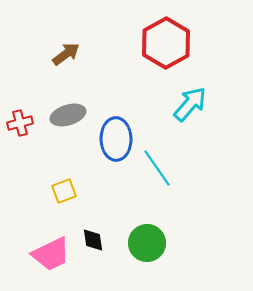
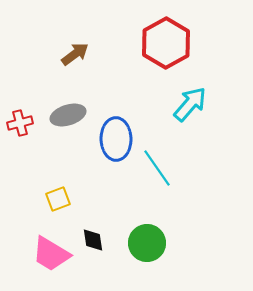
brown arrow: moved 9 px right
yellow square: moved 6 px left, 8 px down
pink trapezoid: rotated 57 degrees clockwise
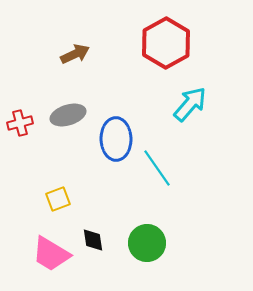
brown arrow: rotated 12 degrees clockwise
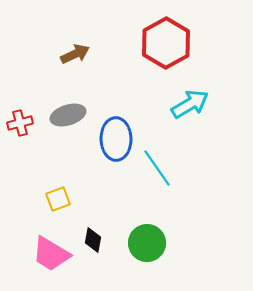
cyan arrow: rotated 18 degrees clockwise
black diamond: rotated 20 degrees clockwise
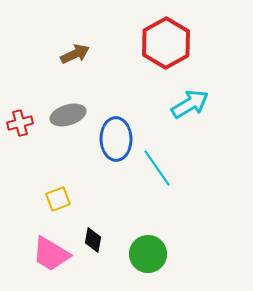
green circle: moved 1 px right, 11 px down
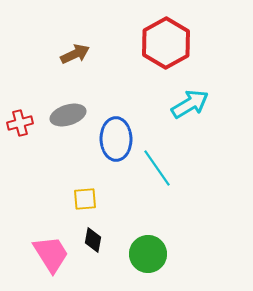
yellow square: moved 27 px right; rotated 15 degrees clockwise
pink trapezoid: rotated 153 degrees counterclockwise
